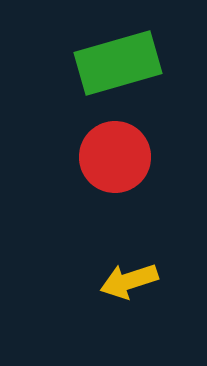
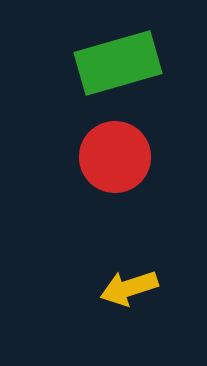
yellow arrow: moved 7 px down
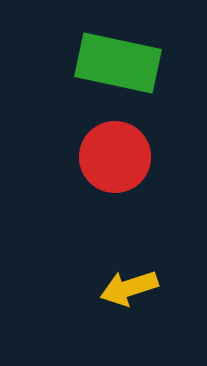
green rectangle: rotated 28 degrees clockwise
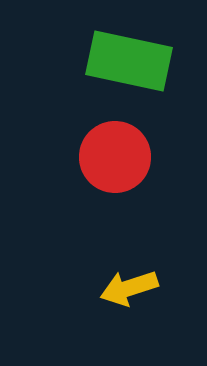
green rectangle: moved 11 px right, 2 px up
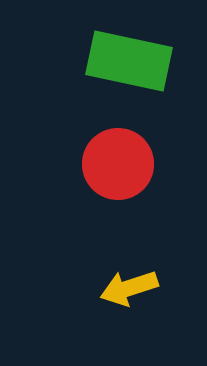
red circle: moved 3 px right, 7 px down
